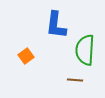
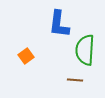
blue L-shape: moved 3 px right, 1 px up
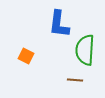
orange square: rotated 28 degrees counterclockwise
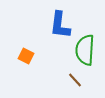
blue L-shape: moved 1 px right, 1 px down
brown line: rotated 42 degrees clockwise
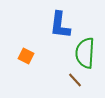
green semicircle: moved 3 px down
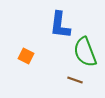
green semicircle: moved 1 px up; rotated 24 degrees counterclockwise
brown line: rotated 28 degrees counterclockwise
